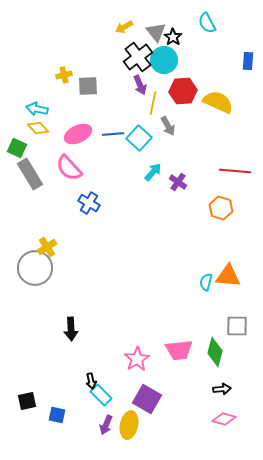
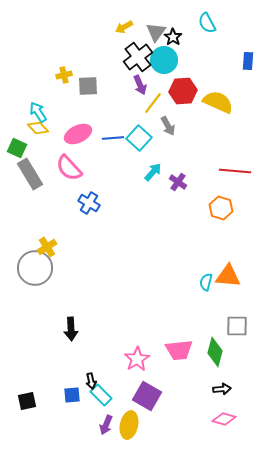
gray triangle at (156, 32): rotated 15 degrees clockwise
yellow line at (153, 103): rotated 25 degrees clockwise
cyan arrow at (37, 109): moved 1 px right, 3 px down; rotated 45 degrees clockwise
blue line at (113, 134): moved 4 px down
purple square at (147, 399): moved 3 px up
blue square at (57, 415): moved 15 px right, 20 px up; rotated 18 degrees counterclockwise
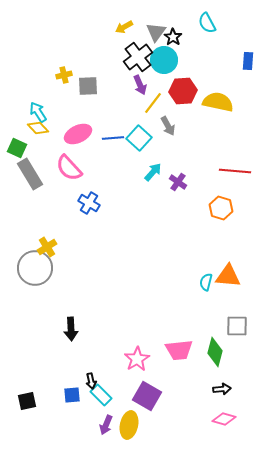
yellow semicircle at (218, 102): rotated 12 degrees counterclockwise
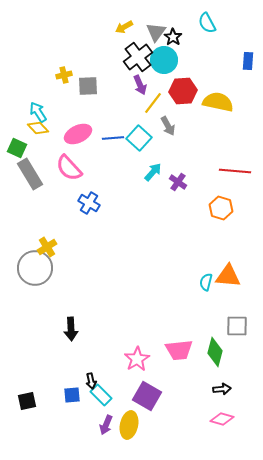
pink diamond at (224, 419): moved 2 px left
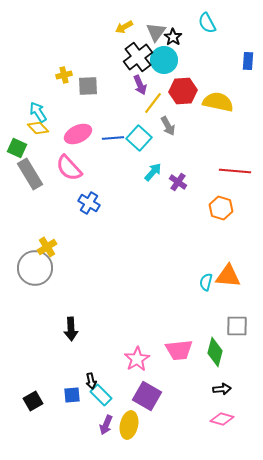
black square at (27, 401): moved 6 px right; rotated 18 degrees counterclockwise
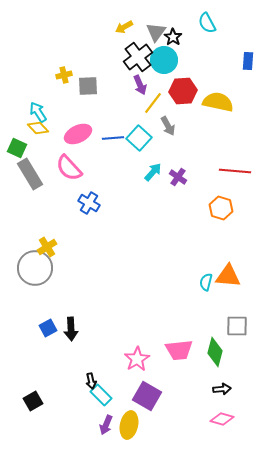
purple cross at (178, 182): moved 5 px up
blue square at (72, 395): moved 24 px left, 67 px up; rotated 24 degrees counterclockwise
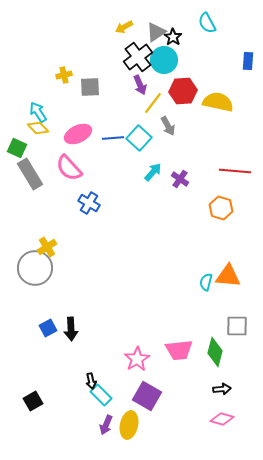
gray triangle at (156, 32): rotated 20 degrees clockwise
gray square at (88, 86): moved 2 px right, 1 px down
purple cross at (178, 177): moved 2 px right, 2 px down
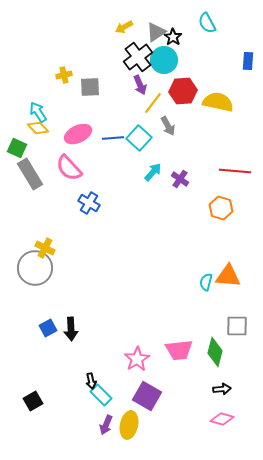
yellow cross at (47, 247): moved 2 px left, 1 px down; rotated 30 degrees counterclockwise
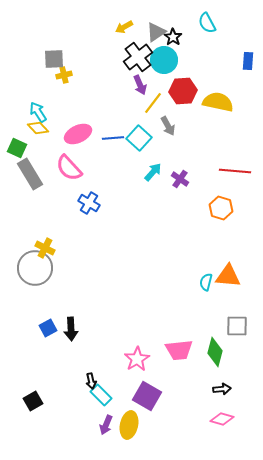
gray square at (90, 87): moved 36 px left, 28 px up
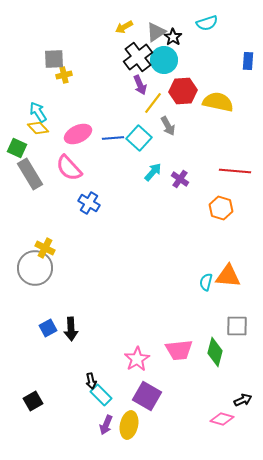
cyan semicircle at (207, 23): rotated 80 degrees counterclockwise
black arrow at (222, 389): moved 21 px right, 11 px down; rotated 18 degrees counterclockwise
